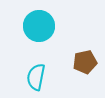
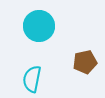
cyan semicircle: moved 4 px left, 2 px down
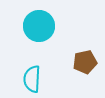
cyan semicircle: rotated 8 degrees counterclockwise
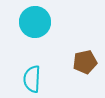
cyan circle: moved 4 px left, 4 px up
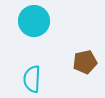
cyan circle: moved 1 px left, 1 px up
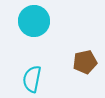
cyan semicircle: rotated 8 degrees clockwise
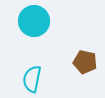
brown pentagon: rotated 25 degrees clockwise
